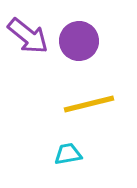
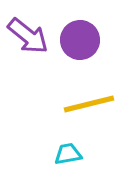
purple circle: moved 1 px right, 1 px up
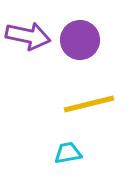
purple arrow: rotated 27 degrees counterclockwise
cyan trapezoid: moved 1 px up
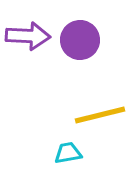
purple arrow: rotated 9 degrees counterclockwise
yellow line: moved 11 px right, 11 px down
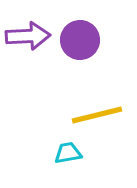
purple arrow: rotated 6 degrees counterclockwise
yellow line: moved 3 px left
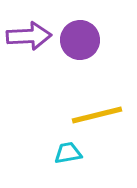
purple arrow: moved 1 px right
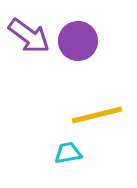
purple arrow: rotated 39 degrees clockwise
purple circle: moved 2 px left, 1 px down
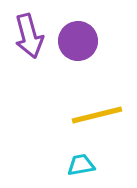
purple arrow: rotated 39 degrees clockwise
cyan trapezoid: moved 13 px right, 12 px down
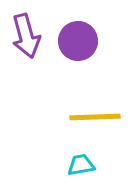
purple arrow: moved 3 px left
yellow line: moved 2 px left, 2 px down; rotated 12 degrees clockwise
